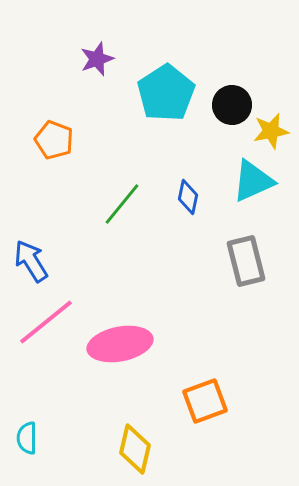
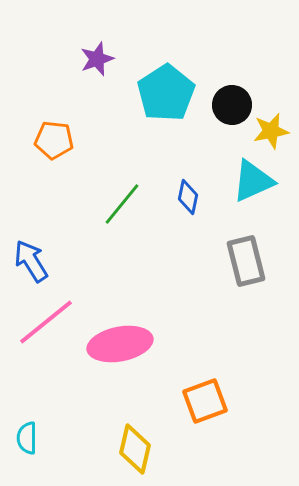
orange pentagon: rotated 15 degrees counterclockwise
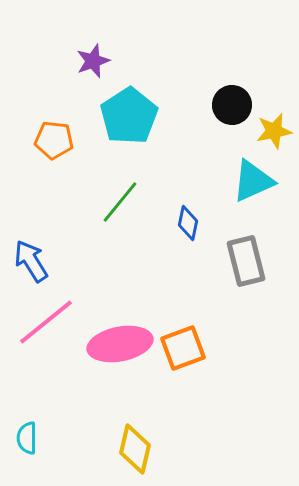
purple star: moved 4 px left, 2 px down
cyan pentagon: moved 37 px left, 23 px down
yellow star: moved 3 px right
blue diamond: moved 26 px down
green line: moved 2 px left, 2 px up
orange square: moved 22 px left, 53 px up
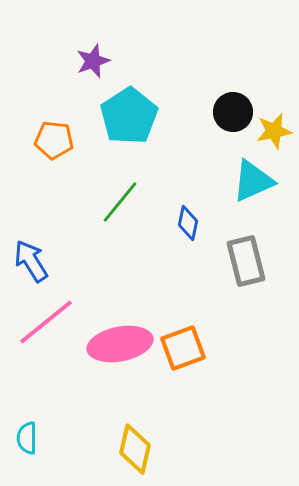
black circle: moved 1 px right, 7 px down
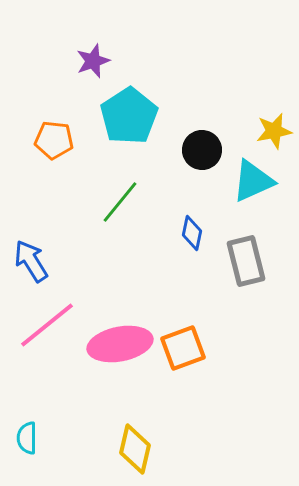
black circle: moved 31 px left, 38 px down
blue diamond: moved 4 px right, 10 px down
pink line: moved 1 px right, 3 px down
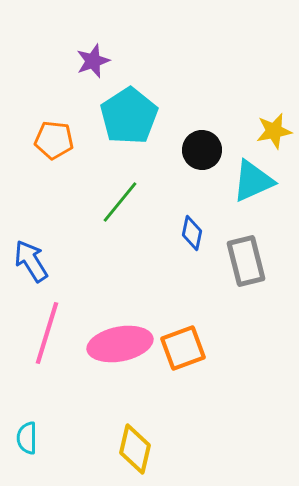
pink line: moved 8 px down; rotated 34 degrees counterclockwise
